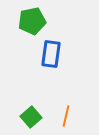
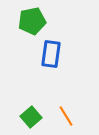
orange line: rotated 45 degrees counterclockwise
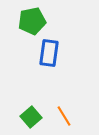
blue rectangle: moved 2 px left, 1 px up
orange line: moved 2 px left
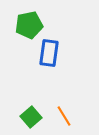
green pentagon: moved 3 px left, 4 px down
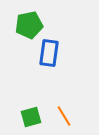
green square: rotated 25 degrees clockwise
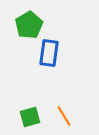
green pentagon: rotated 20 degrees counterclockwise
green square: moved 1 px left
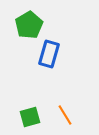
blue rectangle: moved 1 px down; rotated 8 degrees clockwise
orange line: moved 1 px right, 1 px up
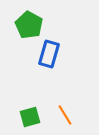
green pentagon: rotated 12 degrees counterclockwise
